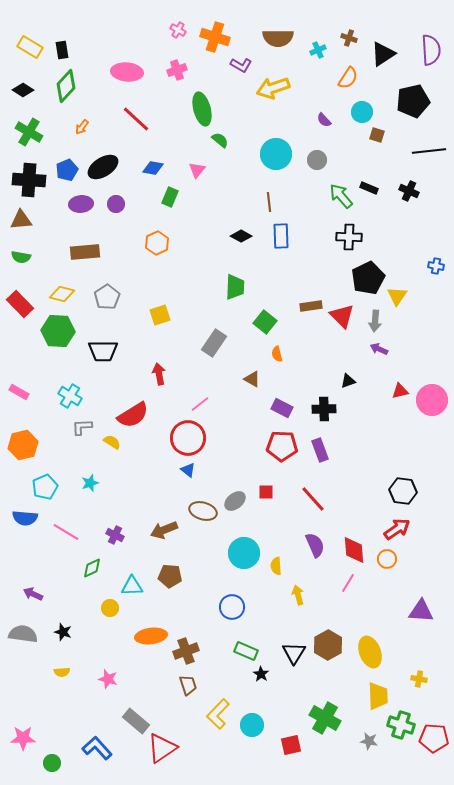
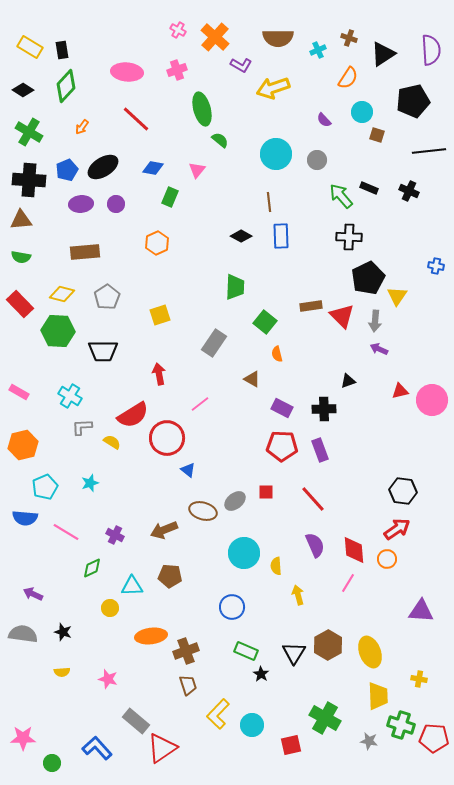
orange cross at (215, 37): rotated 24 degrees clockwise
red circle at (188, 438): moved 21 px left
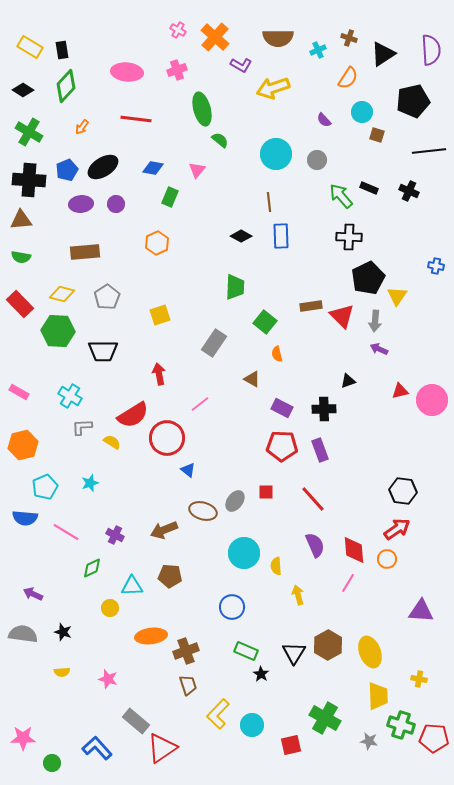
red line at (136, 119): rotated 36 degrees counterclockwise
gray ellipse at (235, 501): rotated 15 degrees counterclockwise
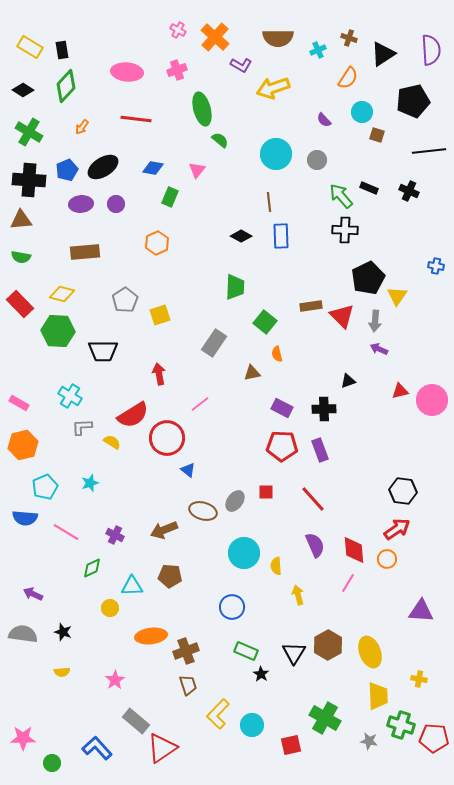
black cross at (349, 237): moved 4 px left, 7 px up
gray pentagon at (107, 297): moved 18 px right, 3 px down
brown triangle at (252, 379): moved 6 px up; rotated 42 degrees counterclockwise
pink rectangle at (19, 392): moved 11 px down
pink star at (108, 679): moved 7 px right, 1 px down; rotated 24 degrees clockwise
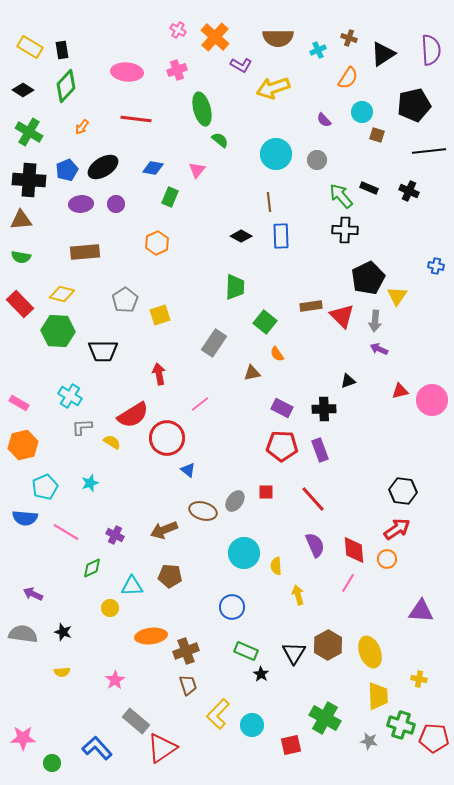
black pentagon at (413, 101): moved 1 px right, 4 px down
orange semicircle at (277, 354): rotated 21 degrees counterclockwise
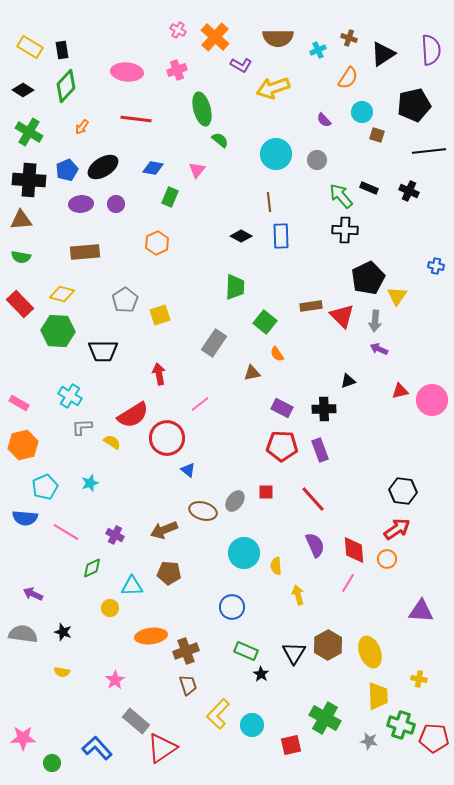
brown pentagon at (170, 576): moved 1 px left, 3 px up
yellow semicircle at (62, 672): rotated 14 degrees clockwise
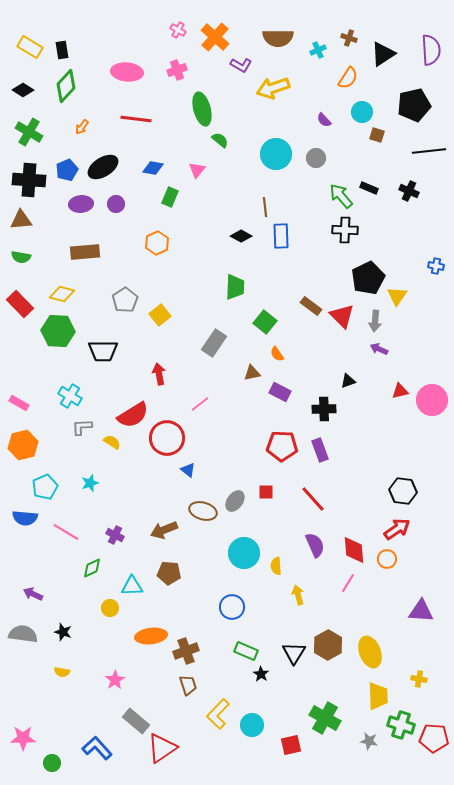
gray circle at (317, 160): moved 1 px left, 2 px up
brown line at (269, 202): moved 4 px left, 5 px down
brown rectangle at (311, 306): rotated 45 degrees clockwise
yellow square at (160, 315): rotated 20 degrees counterclockwise
purple rectangle at (282, 408): moved 2 px left, 16 px up
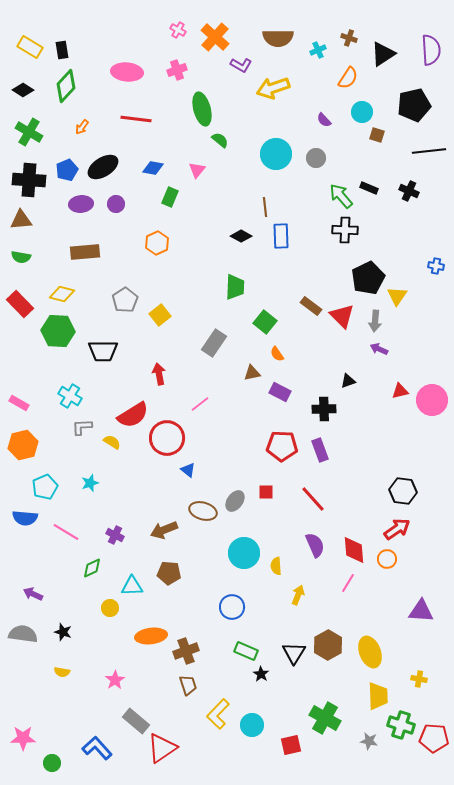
yellow arrow at (298, 595): rotated 36 degrees clockwise
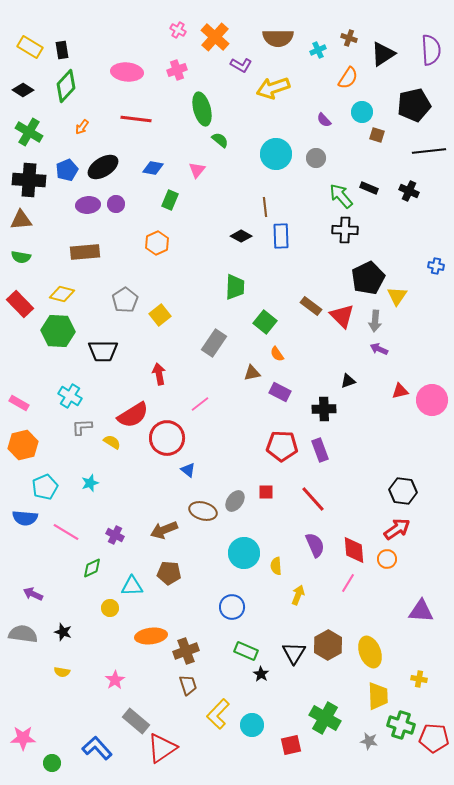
green rectangle at (170, 197): moved 3 px down
purple ellipse at (81, 204): moved 7 px right, 1 px down
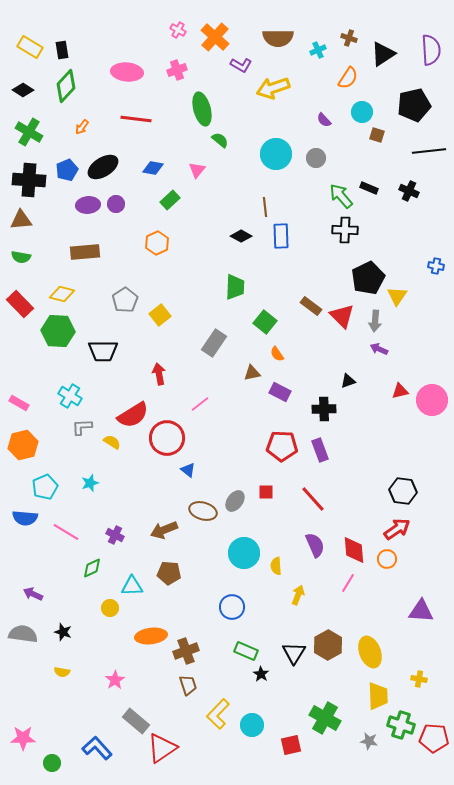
green rectangle at (170, 200): rotated 24 degrees clockwise
